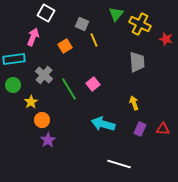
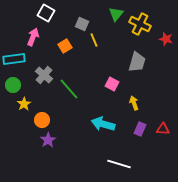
gray trapezoid: rotated 20 degrees clockwise
pink square: moved 19 px right; rotated 24 degrees counterclockwise
green line: rotated 10 degrees counterclockwise
yellow star: moved 7 px left, 2 px down
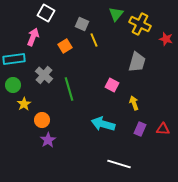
pink square: moved 1 px down
green line: rotated 25 degrees clockwise
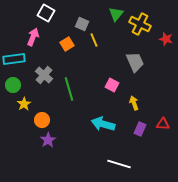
orange square: moved 2 px right, 2 px up
gray trapezoid: moved 2 px left; rotated 40 degrees counterclockwise
red triangle: moved 5 px up
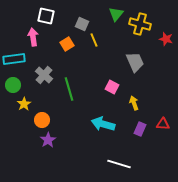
white square: moved 3 px down; rotated 18 degrees counterclockwise
yellow cross: rotated 10 degrees counterclockwise
pink arrow: rotated 30 degrees counterclockwise
pink square: moved 2 px down
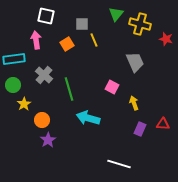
gray square: rotated 24 degrees counterclockwise
pink arrow: moved 3 px right, 3 px down
cyan arrow: moved 15 px left, 6 px up
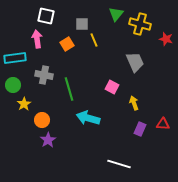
pink arrow: moved 1 px right, 1 px up
cyan rectangle: moved 1 px right, 1 px up
gray cross: rotated 30 degrees counterclockwise
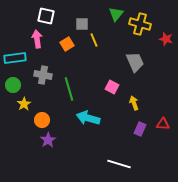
gray cross: moved 1 px left
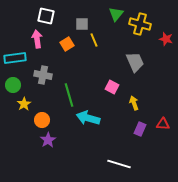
green line: moved 6 px down
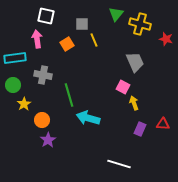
pink square: moved 11 px right
